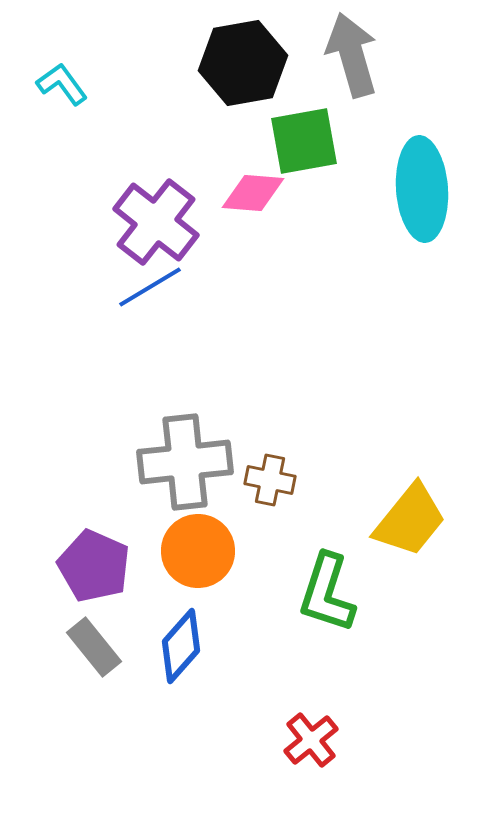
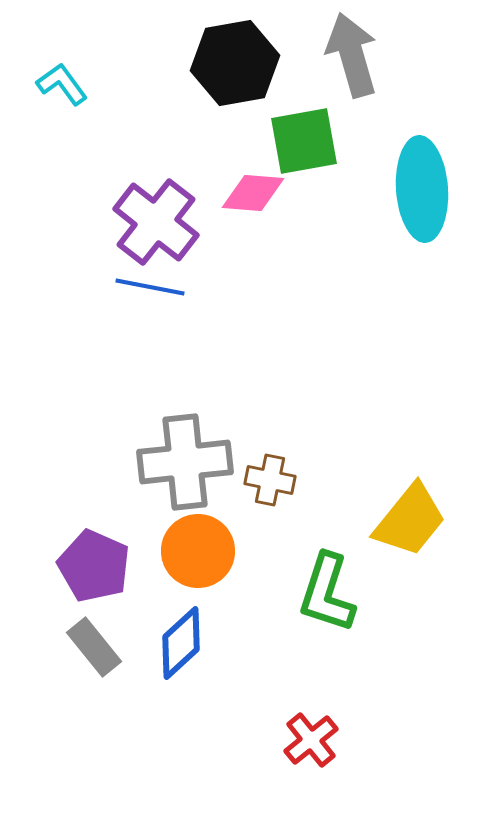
black hexagon: moved 8 px left
blue line: rotated 42 degrees clockwise
blue diamond: moved 3 px up; rotated 6 degrees clockwise
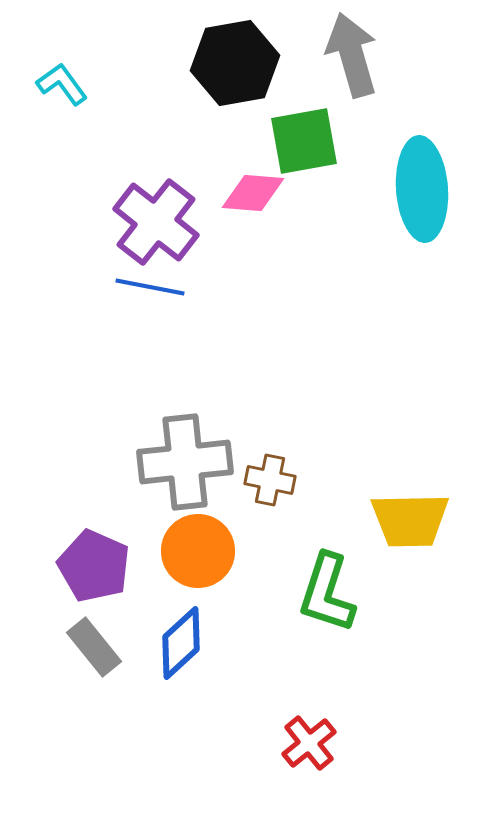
yellow trapezoid: rotated 50 degrees clockwise
red cross: moved 2 px left, 3 px down
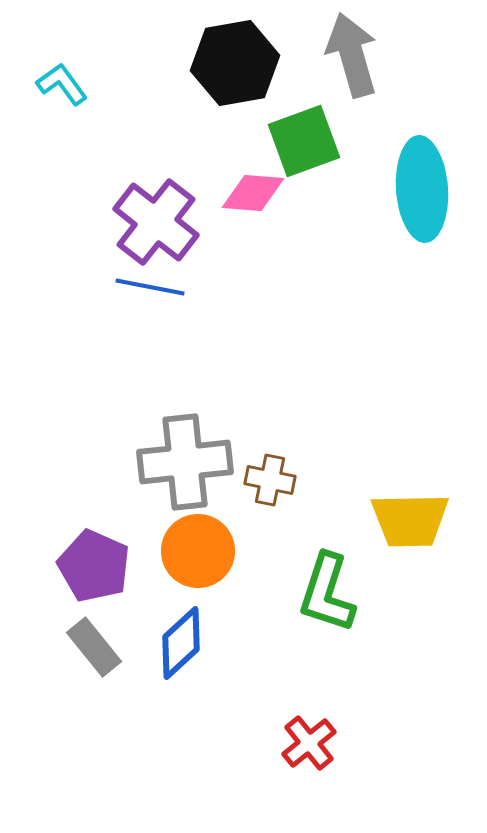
green square: rotated 10 degrees counterclockwise
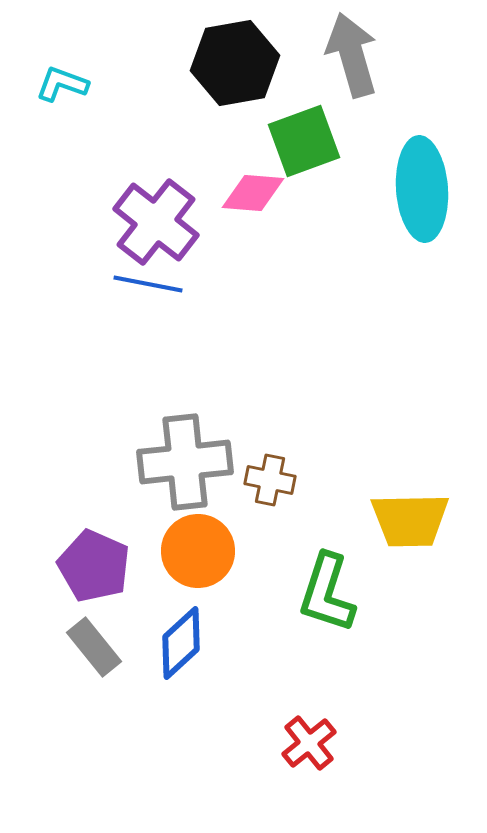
cyan L-shape: rotated 34 degrees counterclockwise
blue line: moved 2 px left, 3 px up
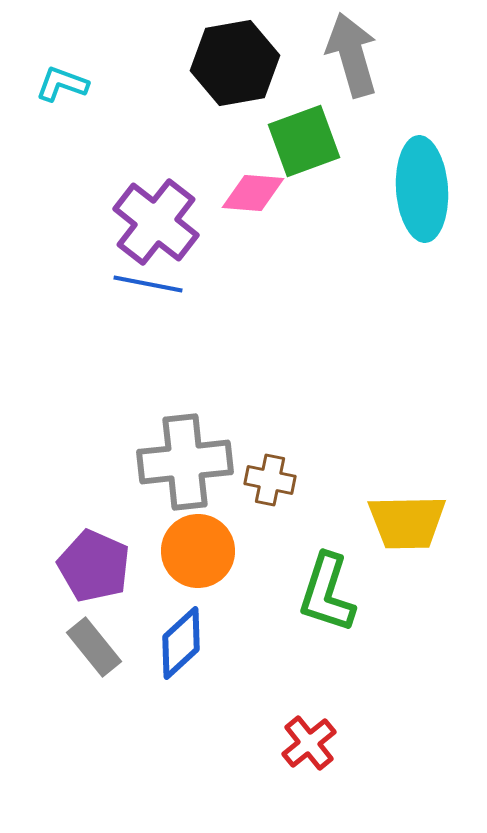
yellow trapezoid: moved 3 px left, 2 px down
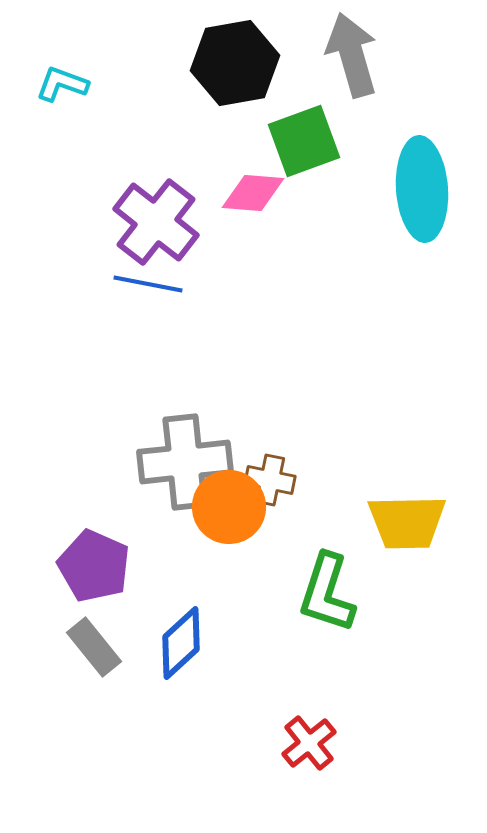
orange circle: moved 31 px right, 44 px up
